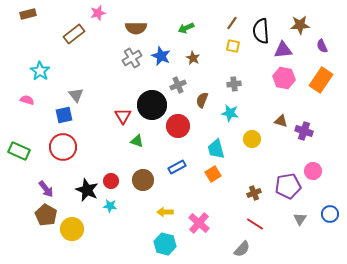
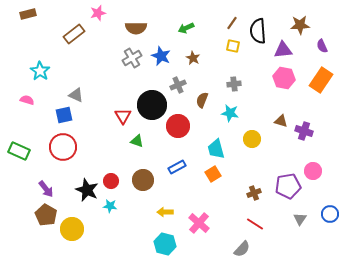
black semicircle at (261, 31): moved 3 px left
gray triangle at (76, 95): rotated 28 degrees counterclockwise
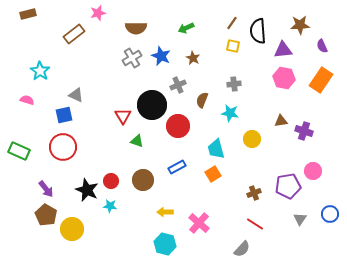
brown triangle at (281, 121): rotated 24 degrees counterclockwise
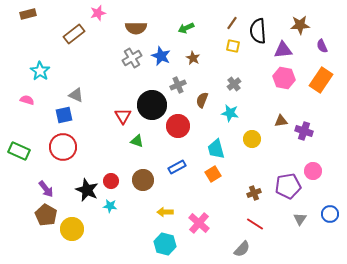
gray cross at (234, 84): rotated 32 degrees counterclockwise
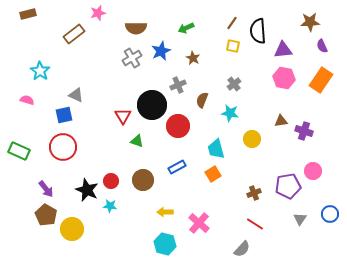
brown star at (300, 25): moved 10 px right, 3 px up
blue star at (161, 56): moved 5 px up; rotated 24 degrees clockwise
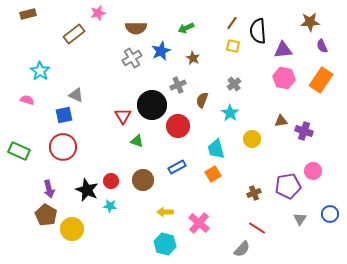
cyan star at (230, 113): rotated 24 degrees clockwise
purple arrow at (46, 189): moved 3 px right; rotated 24 degrees clockwise
red line at (255, 224): moved 2 px right, 4 px down
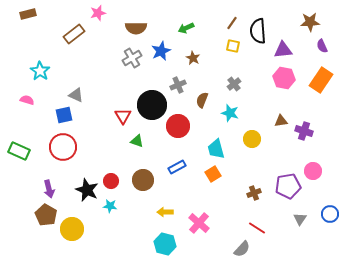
cyan star at (230, 113): rotated 18 degrees counterclockwise
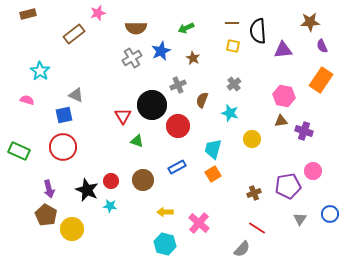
brown line at (232, 23): rotated 56 degrees clockwise
pink hexagon at (284, 78): moved 18 px down
cyan trapezoid at (216, 149): moved 3 px left; rotated 30 degrees clockwise
